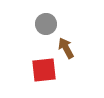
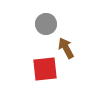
red square: moved 1 px right, 1 px up
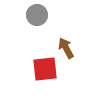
gray circle: moved 9 px left, 9 px up
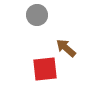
brown arrow: rotated 20 degrees counterclockwise
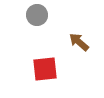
brown arrow: moved 13 px right, 6 px up
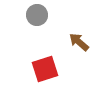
red square: rotated 12 degrees counterclockwise
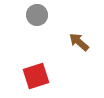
red square: moved 9 px left, 7 px down
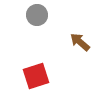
brown arrow: moved 1 px right
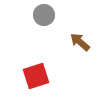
gray circle: moved 7 px right
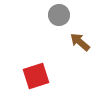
gray circle: moved 15 px right
